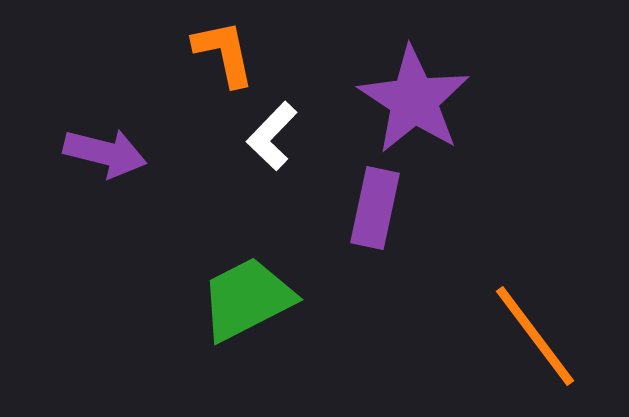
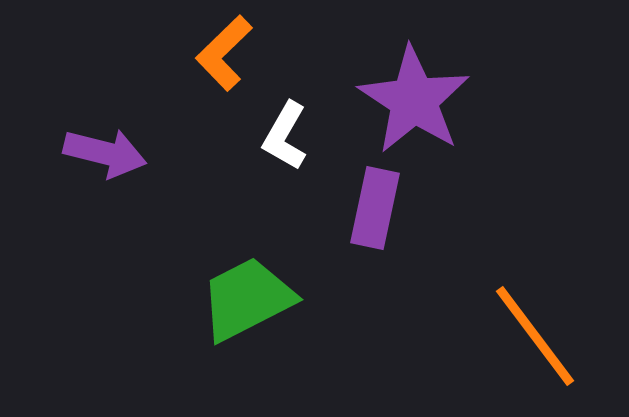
orange L-shape: rotated 122 degrees counterclockwise
white L-shape: moved 13 px right; rotated 14 degrees counterclockwise
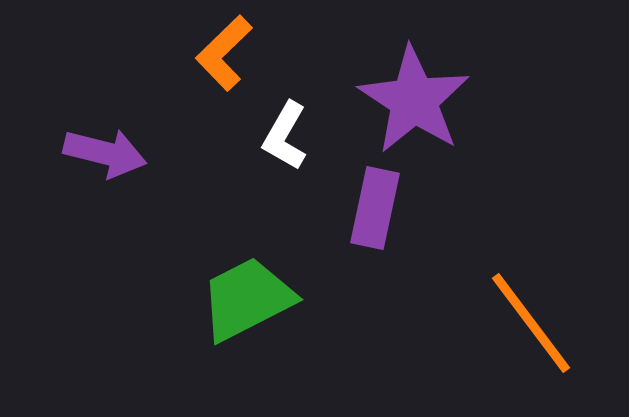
orange line: moved 4 px left, 13 px up
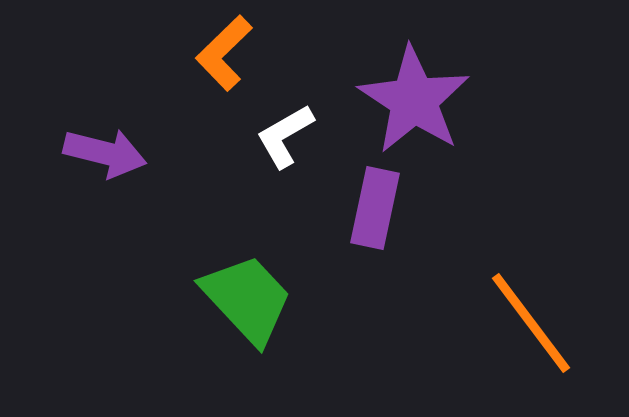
white L-shape: rotated 30 degrees clockwise
green trapezoid: rotated 74 degrees clockwise
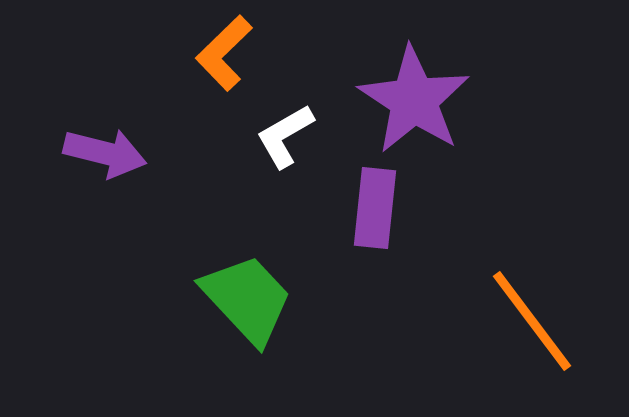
purple rectangle: rotated 6 degrees counterclockwise
orange line: moved 1 px right, 2 px up
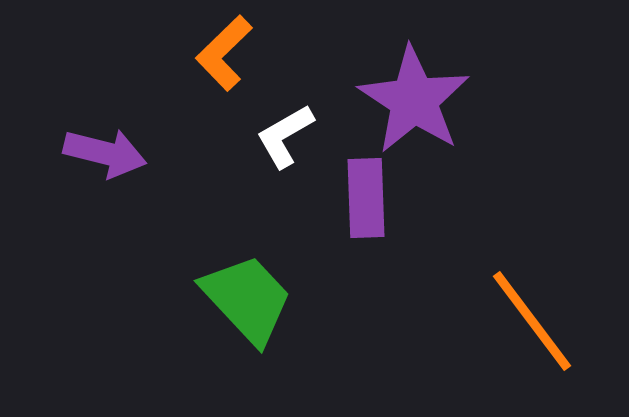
purple rectangle: moved 9 px left, 10 px up; rotated 8 degrees counterclockwise
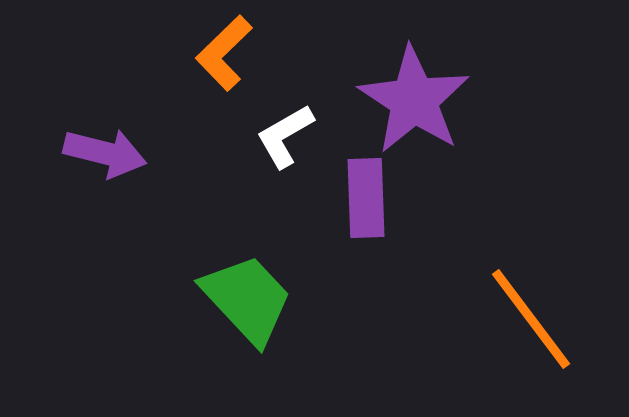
orange line: moved 1 px left, 2 px up
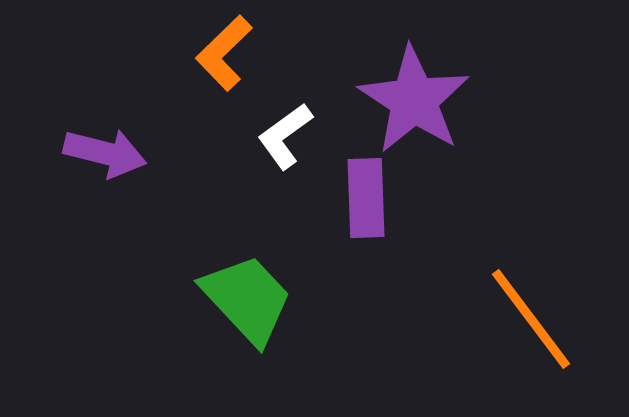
white L-shape: rotated 6 degrees counterclockwise
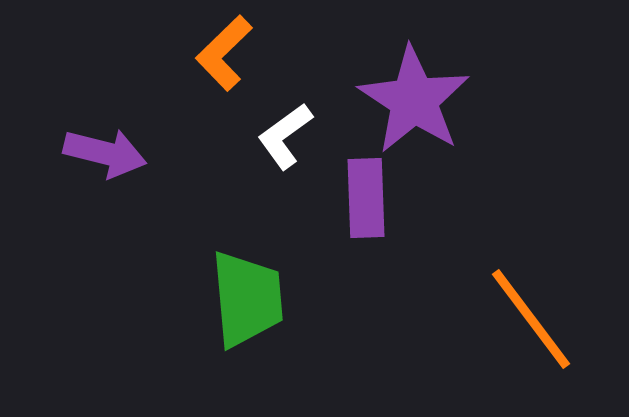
green trapezoid: rotated 38 degrees clockwise
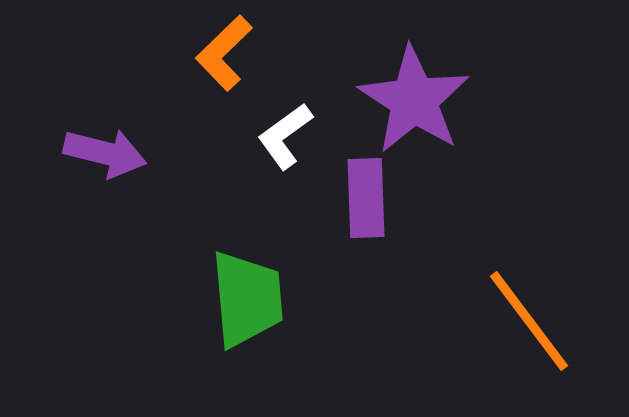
orange line: moved 2 px left, 2 px down
